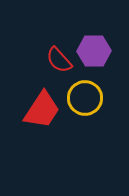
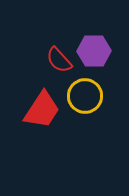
yellow circle: moved 2 px up
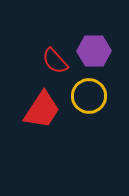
red semicircle: moved 4 px left, 1 px down
yellow circle: moved 4 px right
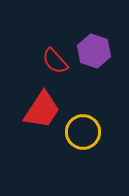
purple hexagon: rotated 20 degrees clockwise
yellow circle: moved 6 px left, 36 px down
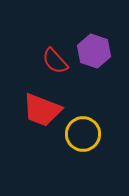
red trapezoid: rotated 78 degrees clockwise
yellow circle: moved 2 px down
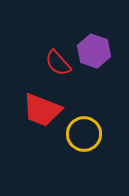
red semicircle: moved 3 px right, 2 px down
yellow circle: moved 1 px right
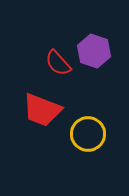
yellow circle: moved 4 px right
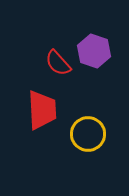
red trapezoid: rotated 114 degrees counterclockwise
